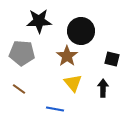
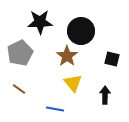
black star: moved 1 px right, 1 px down
gray pentagon: moved 2 px left; rotated 30 degrees counterclockwise
black arrow: moved 2 px right, 7 px down
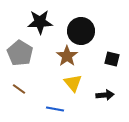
gray pentagon: rotated 15 degrees counterclockwise
black arrow: rotated 84 degrees clockwise
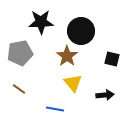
black star: moved 1 px right
gray pentagon: rotated 30 degrees clockwise
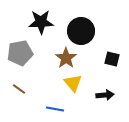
brown star: moved 1 px left, 2 px down
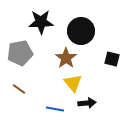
black arrow: moved 18 px left, 8 px down
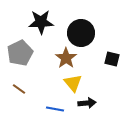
black circle: moved 2 px down
gray pentagon: rotated 15 degrees counterclockwise
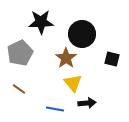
black circle: moved 1 px right, 1 px down
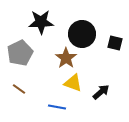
black square: moved 3 px right, 16 px up
yellow triangle: rotated 30 degrees counterclockwise
black arrow: moved 14 px right, 11 px up; rotated 36 degrees counterclockwise
blue line: moved 2 px right, 2 px up
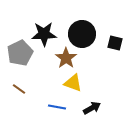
black star: moved 3 px right, 12 px down
black arrow: moved 9 px left, 16 px down; rotated 12 degrees clockwise
